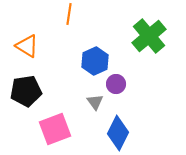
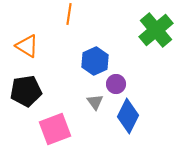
green cross: moved 7 px right, 6 px up
blue diamond: moved 10 px right, 17 px up
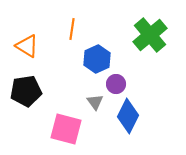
orange line: moved 3 px right, 15 px down
green cross: moved 6 px left, 5 px down
blue hexagon: moved 2 px right, 2 px up
pink square: moved 11 px right; rotated 36 degrees clockwise
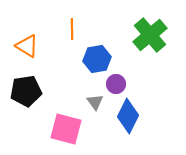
orange line: rotated 10 degrees counterclockwise
blue hexagon: rotated 16 degrees clockwise
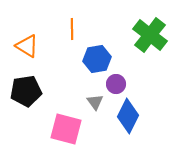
green cross: rotated 12 degrees counterclockwise
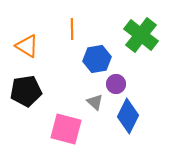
green cross: moved 9 px left
gray triangle: rotated 12 degrees counterclockwise
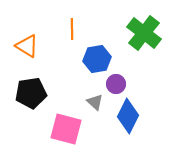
green cross: moved 3 px right, 2 px up
black pentagon: moved 5 px right, 2 px down
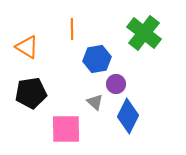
orange triangle: moved 1 px down
pink square: rotated 16 degrees counterclockwise
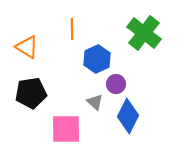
blue hexagon: rotated 16 degrees counterclockwise
